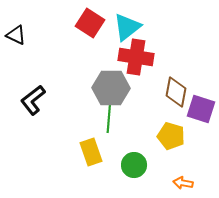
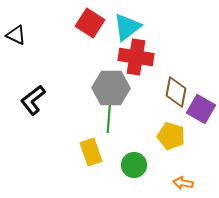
purple square: rotated 12 degrees clockwise
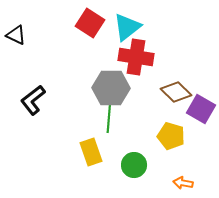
brown diamond: rotated 56 degrees counterclockwise
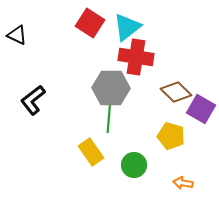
black triangle: moved 1 px right
yellow rectangle: rotated 16 degrees counterclockwise
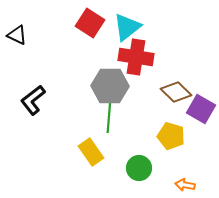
gray hexagon: moved 1 px left, 2 px up
green circle: moved 5 px right, 3 px down
orange arrow: moved 2 px right, 2 px down
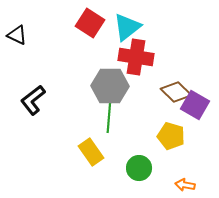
purple square: moved 6 px left, 4 px up
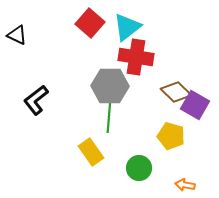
red square: rotated 8 degrees clockwise
black L-shape: moved 3 px right
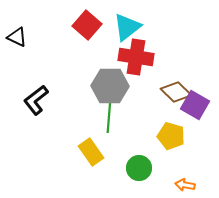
red square: moved 3 px left, 2 px down
black triangle: moved 2 px down
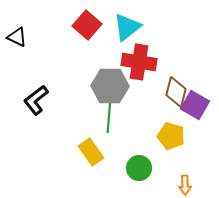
red cross: moved 3 px right, 5 px down
brown diamond: rotated 60 degrees clockwise
orange arrow: rotated 102 degrees counterclockwise
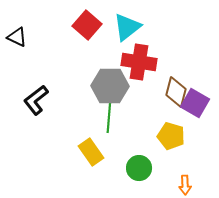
purple square: moved 2 px up
